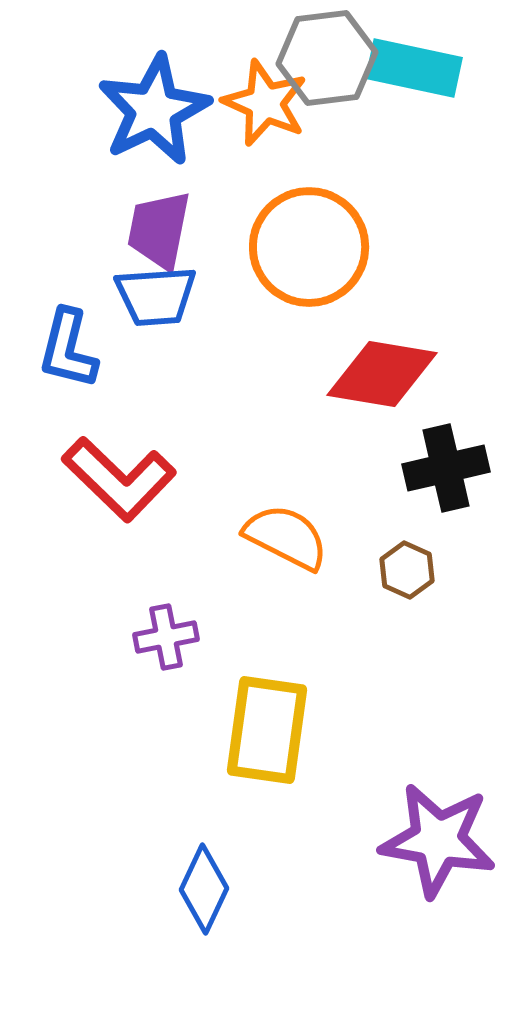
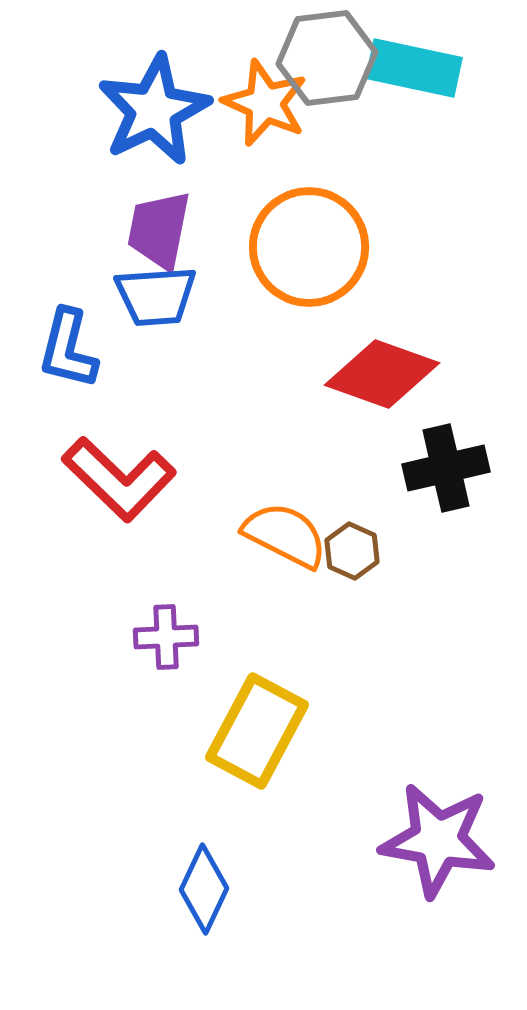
red diamond: rotated 10 degrees clockwise
orange semicircle: moved 1 px left, 2 px up
brown hexagon: moved 55 px left, 19 px up
purple cross: rotated 8 degrees clockwise
yellow rectangle: moved 10 px left, 1 px down; rotated 20 degrees clockwise
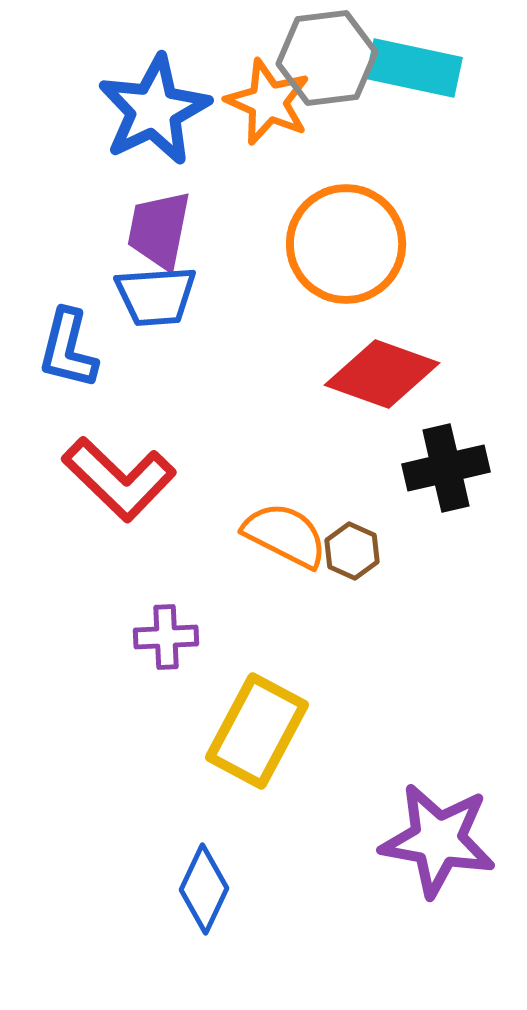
orange star: moved 3 px right, 1 px up
orange circle: moved 37 px right, 3 px up
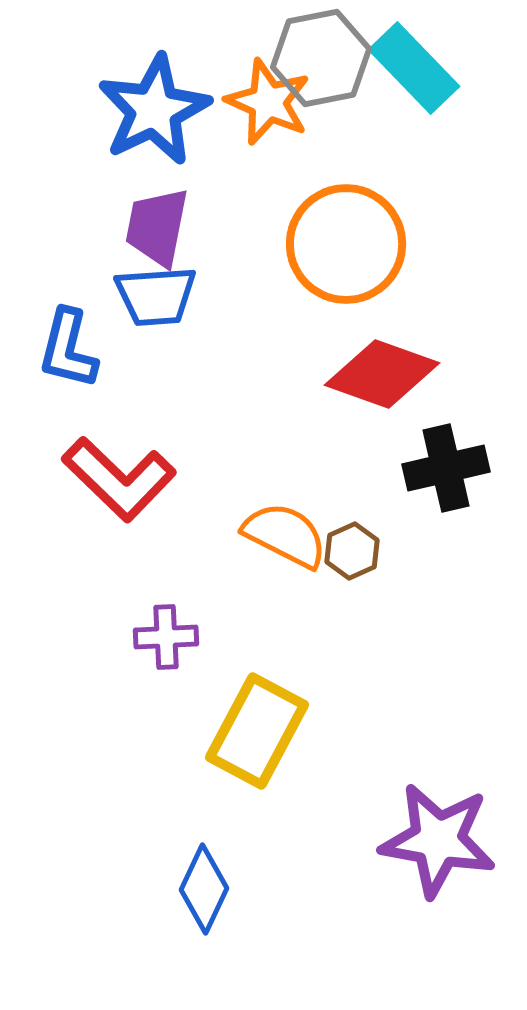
gray hexagon: moved 6 px left; rotated 4 degrees counterclockwise
cyan rectangle: rotated 34 degrees clockwise
purple trapezoid: moved 2 px left, 3 px up
brown hexagon: rotated 12 degrees clockwise
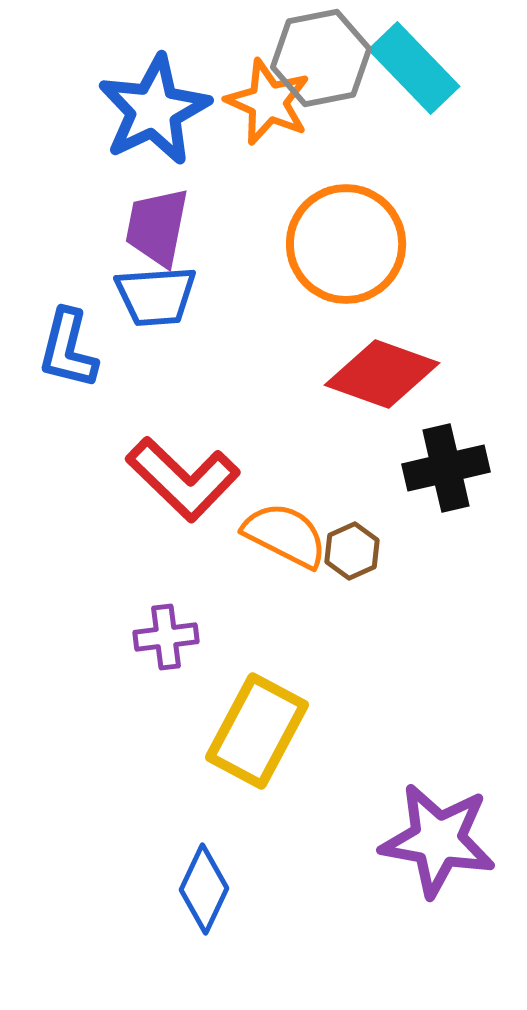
red L-shape: moved 64 px right
purple cross: rotated 4 degrees counterclockwise
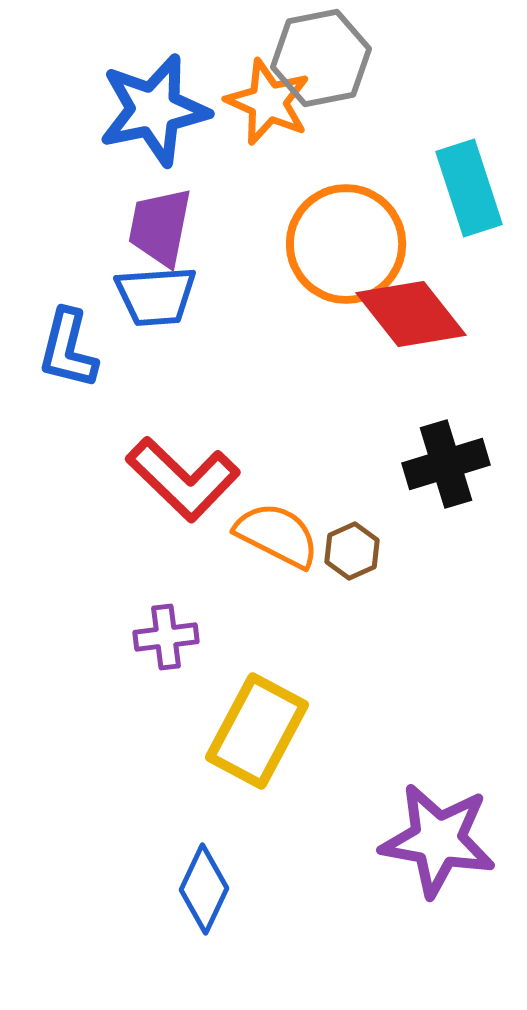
cyan rectangle: moved 55 px right, 120 px down; rotated 26 degrees clockwise
blue star: rotated 14 degrees clockwise
purple trapezoid: moved 3 px right
red diamond: moved 29 px right, 60 px up; rotated 32 degrees clockwise
black cross: moved 4 px up; rotated 4 degrees counterclockwise
orange semicircle: moved 8 px left
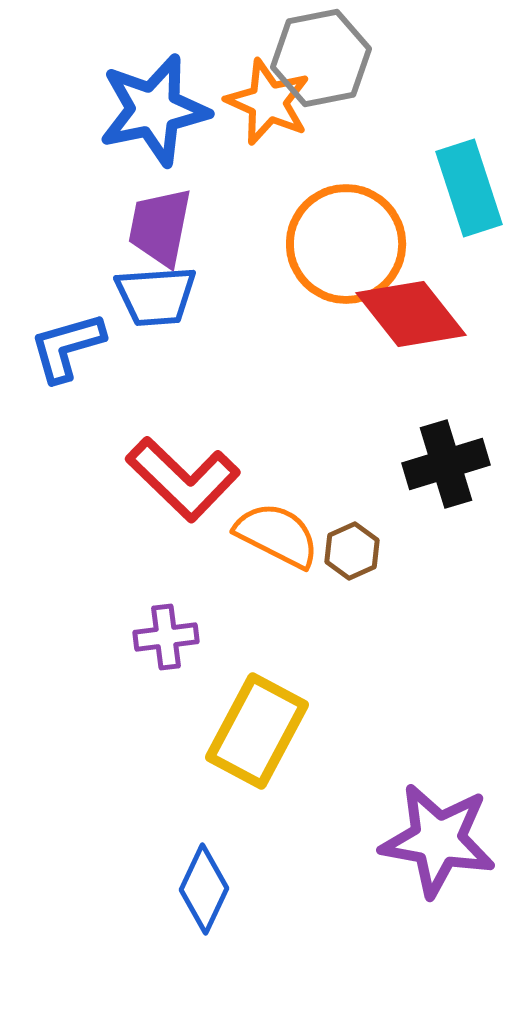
blue L-shape: moved 1 px left, 2 px up; rotated 60 degrees clockwise
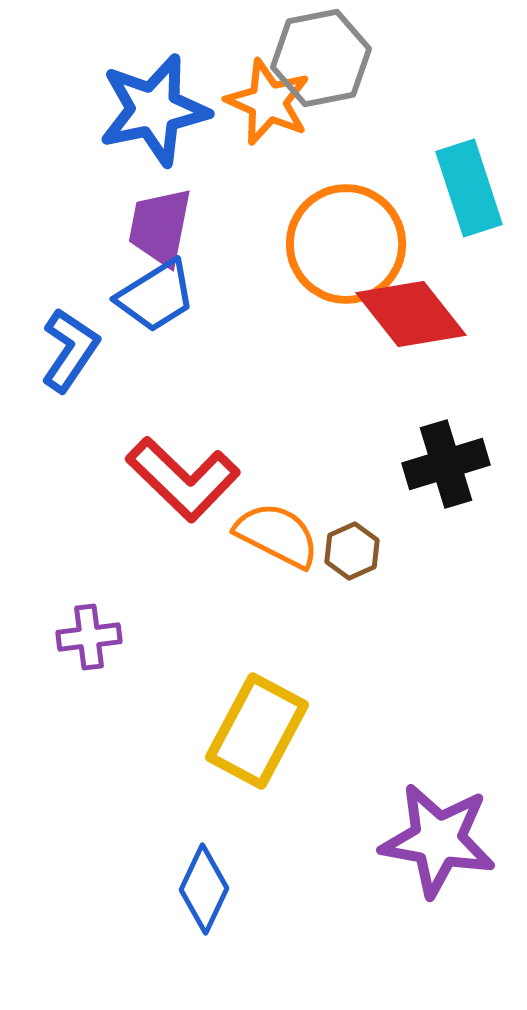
blue trapezoid: rotated 28 degrees counterclockwise
blue L-shape: moved 3 px right, 3 px down; rotated 140 degrees clockwise
purple cross: moved 77 px left
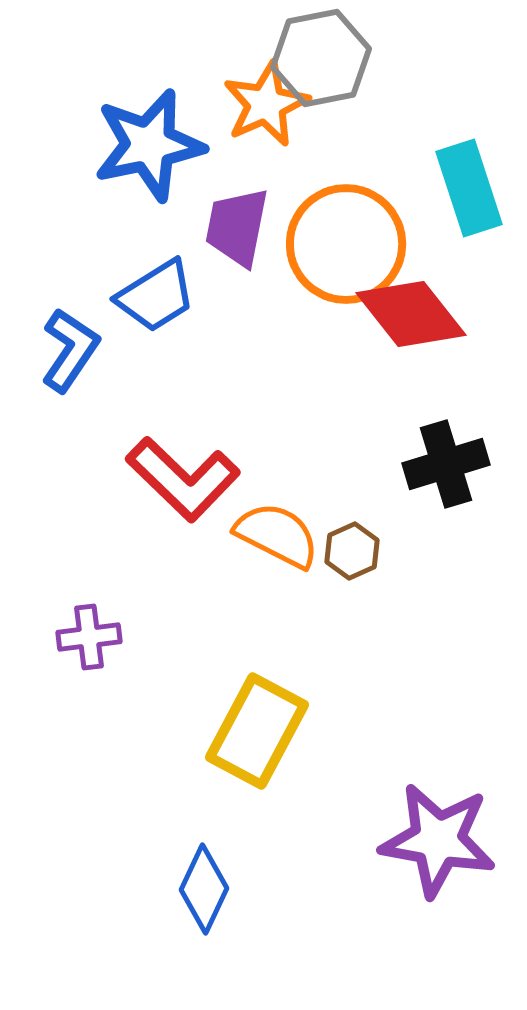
orange star: moved 2 px left, 2 px down; rotated 24 degrees clockwise
blue star: moved 5 px left, 35 px down
purple trapezoid: moved 77 px right
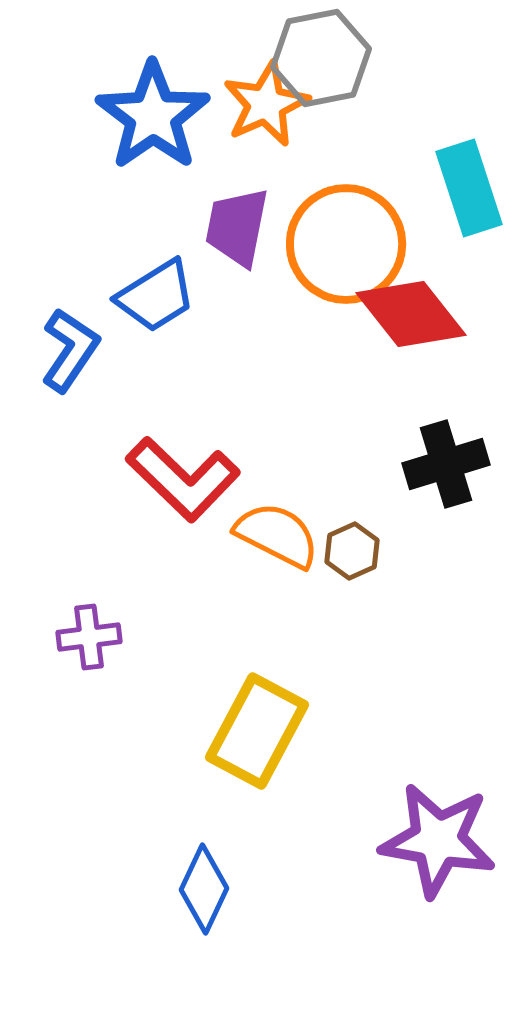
blue star: moved 4 px right, 29 px up; rotated 23 degrees counterclockwise
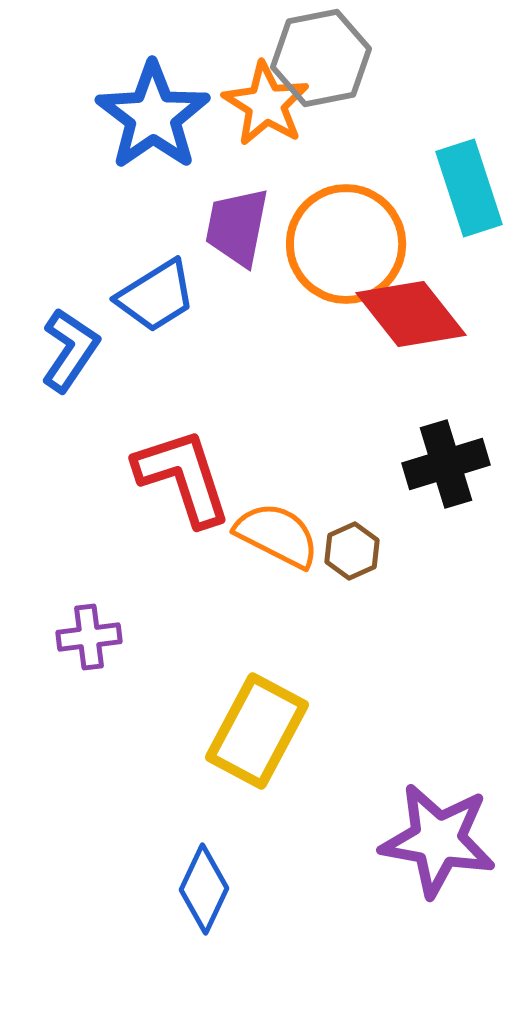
orange star: rotated 16 degrees counterclockwise
red L-shape: moved 2 px up; rotated 152 degrees counterclockwise
